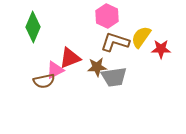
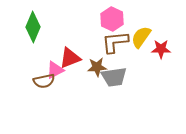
pink hexagon: moved 5 px right, 3 px down
brown L-shape: rotated 24 degrees counterclockwise
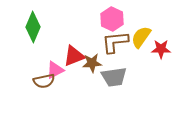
red triangle: moved 4 px right, 2 px up
brown star: moved 5 px left, 4 px up
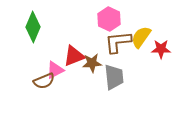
pink hexagon: moved 3 px left
brown L-shape: moved 3 px right
gray trapezoid: rotated 88 degrees counterclockwise
brown semicircle: rotated 10 degrees counterclockwise
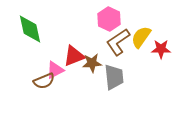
green diamond: moved 3 px left, 2 px down; rotated 36 degrees counterclockwise
brown L-shape: rotated 28 degrees counterclockwise
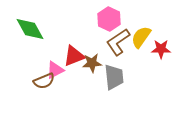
green diamond: rotated 16 degrees counterclockwise
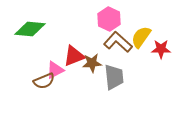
green diamond: rotated 56 degrees counterclockwise
brown L-shape: rotated 76 degrees clockwise
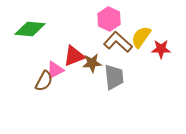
brown semicircle: rotated 40 degrees counterclockwise
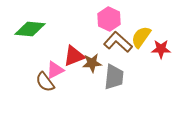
gray trapezoid: rotated 12 degrees clockwise
brown semicircle: moved 1 px right, 1 px down; rotated 115 degrees clockwise
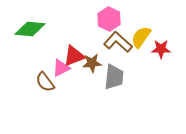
pink triangle: moved 6 px right, 2 px up
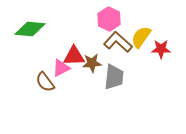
red triangle: rotated 20 degrees clockwise
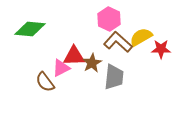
yellow semicircle: rotated 25 degrees clockwise
brown star: rotated 24 degrees counterclockwise
